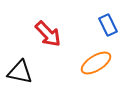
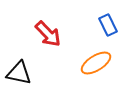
black triangle: moved 1 px left, 1 px down
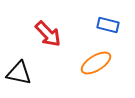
blue rectangle: rotated 50 degrees counterclockwise
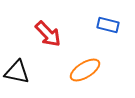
orange ellipse: moved 11 px left, 7 px down
black triangle: moved 2 px left, 1 px up
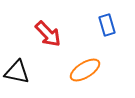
blue rectangle: moved 1 px left; rotated 60 degrees clockwise
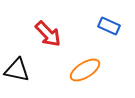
blue rectangle: moved 2 px right, 1 px down; rotated 50 degrees counterclockwise
black triangle: moved 2 px up
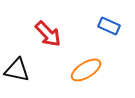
orange ellipse: moved 1 px right
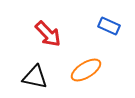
black triangle: moved 18 px right, 7 px down
